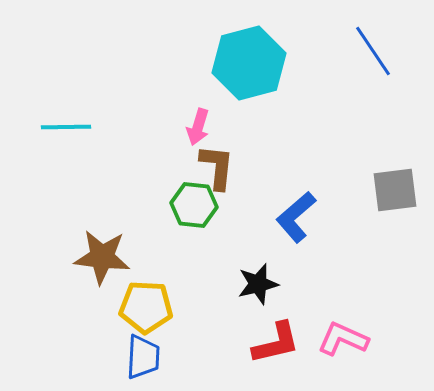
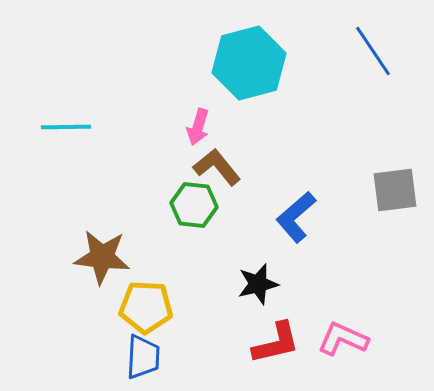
brown L-shape: rotated 45 degrees counterclockwise
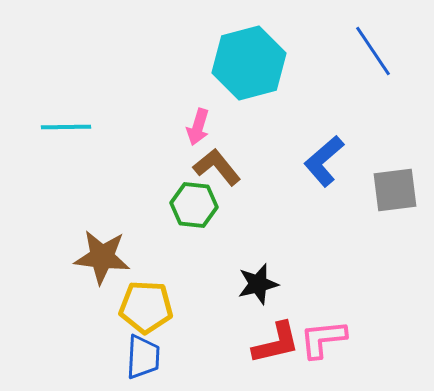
blue L-shape: moved 28 px right, 56 px up
pink L-shape: moved 20 px left; rotated 30 degrees counterclockwise
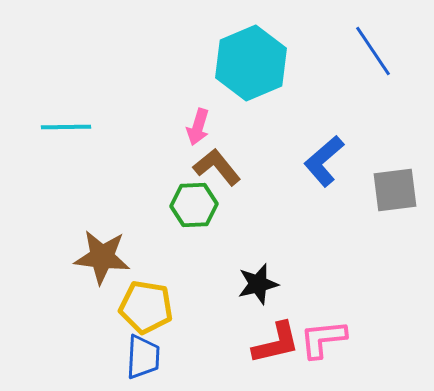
cyan hexagon: moved 2 px right; rotated 8 degrees counterclockwise
green hexagon: rotated 9 degrees counterclockwise
yellow pentagon: rotated 6 degrees clockwise
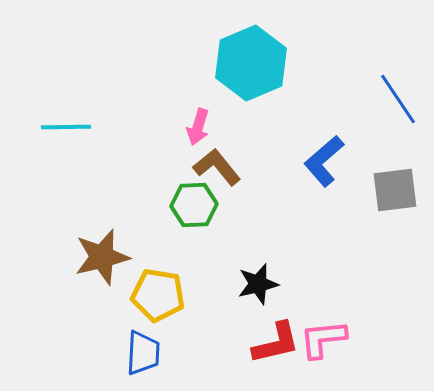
blue line: moved 25 px right, 48 px down
brown star: rotated 20 degrees counterclockwise
yellow pentagon: moved 12 px right, 12 px up
blue trapezoid: moved 4 px up
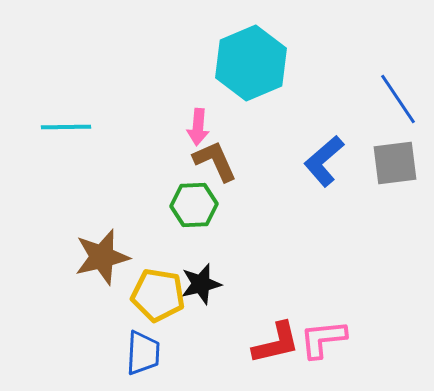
pink arrow: rotated 12 degrees counterclockwise
brown L-shape: moved 2 px left, 6 px up; rotated 15 degrees clockwise
gray square: moved 27 px up
black star: moved 57 px left
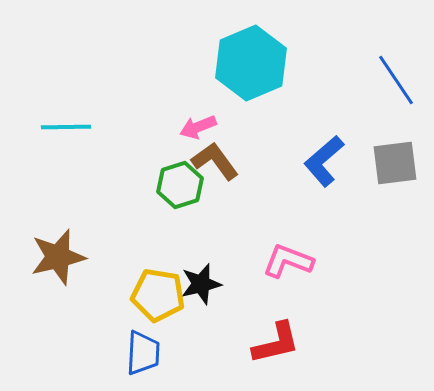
blue line: moved 2 px left, 19 px up
pink arrow: rotated 63 degrees clockwise
brown L-shape: rotated 12 degrees counterclockwise
green hexagon: moved 14 px left, 20 px up; rotated 15 degrees counterclockwise
brown star: moved 44 px left
pink L-shape: moved 35 px left, 78 px up; rotated 27 degrees clockwise
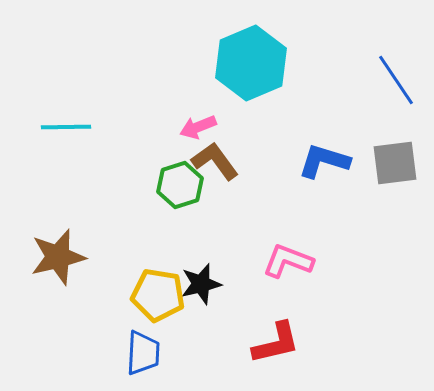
blue L-shape: rotated 58 degrees clockwise
